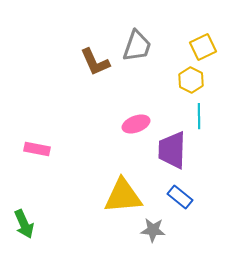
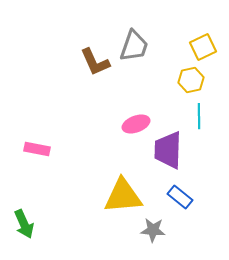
gray trapezoid: moved 3 px left
yellow hexagon: rotated 20 degrees clockwise
purple trapezoid: moved 4 px left
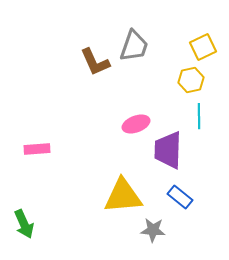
pink rectangle: rotated 15 degrees counterclockwise
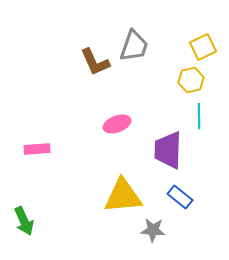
pink ellipse: moved 19 px left
green arrow: moved 3 px up
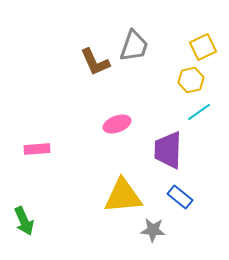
cyan line: moved 4 px up; rotated 55 degrees clockwise
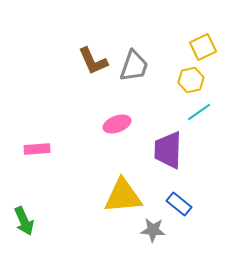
gray trapezoid: moved 20 px down
brown L-shape: moved 2 px left, 1 px up
blue rectangle: moved 1 px left, 7 px down
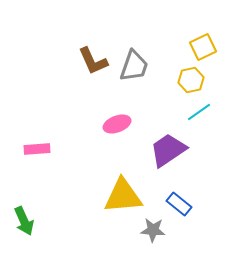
purple trapezoid: rotated 54 degrees clockwise
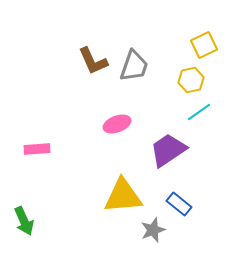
yellow square: moved 1 px right, 2 px up
gray star: rotated 25 degrees counterclockwise
